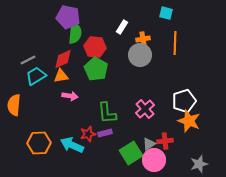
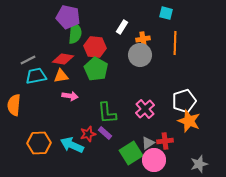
red diamond: rotated 35 degrees clockwise
cyan trapezoid: rotated 20 degrees clockwise
purple rectangle: rotated 56 degrees clockwise
gray triangle: moved 1 px left, 1 px up
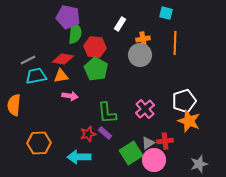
white rectangle: moved 2 px left, 3 px up
cyan arrow: moved 7 px right, 12 px down; rotated 25 degrees counterclockwise
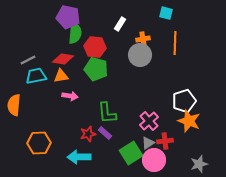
green pentagon: rotated 15 degrees counterclockwise
pink cross: moved 4 px right, 12 px down
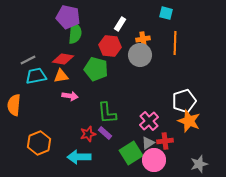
red hexagon: moved 15 px right, 1 px up
orange hexagon: rotated 20 degrees counterclockwise
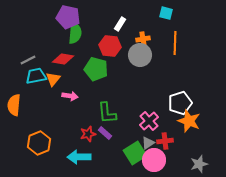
orange triangle: moved 8 px left, 3 px down; rotated 42 degrees counterclockwise
white pentagon: moved 4 px left, 2 px down
green square: moved 4 px right
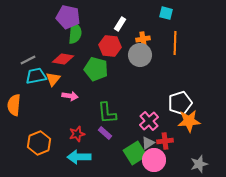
orange star: rotated 25 degrees counterclockwise
red star: moved 11 px left
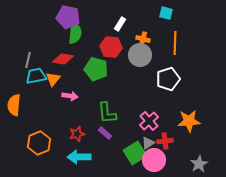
orange cross: rotated 24 degrees clockwise
red hexagon: moved 1 px right, 1 px down
gray line: rotated 49 degrees counterclockwise
white pentagon: moved 12 px left, 24 px up
gray star: rotated 12 degrees counterclockwise
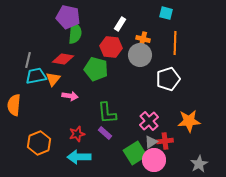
gray triangle: moved 3 px right, 1 px up
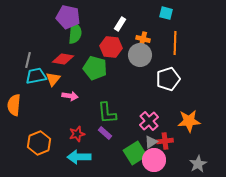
green pentagon: moved 1 px left, 1 px up
gray star: moved 1 px left
